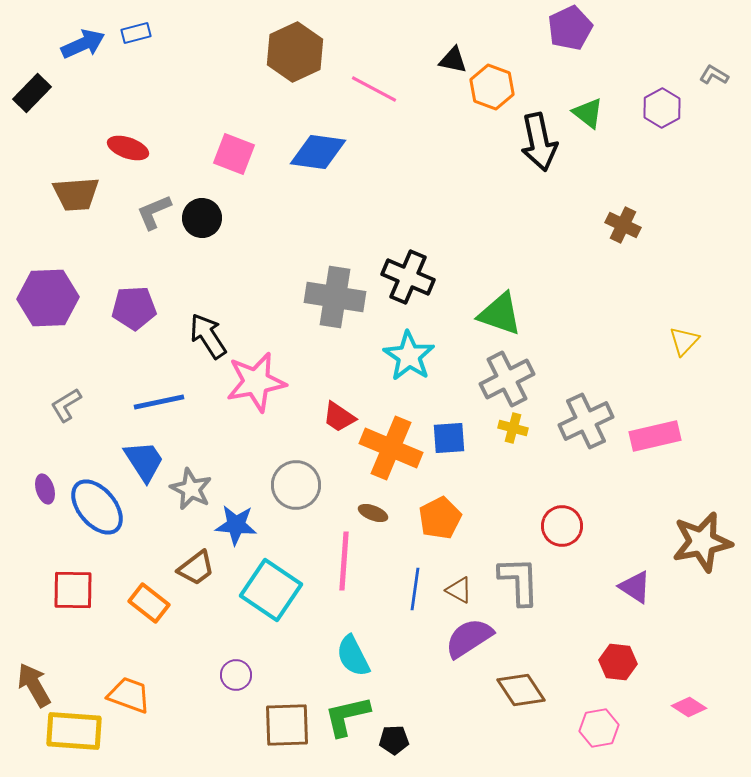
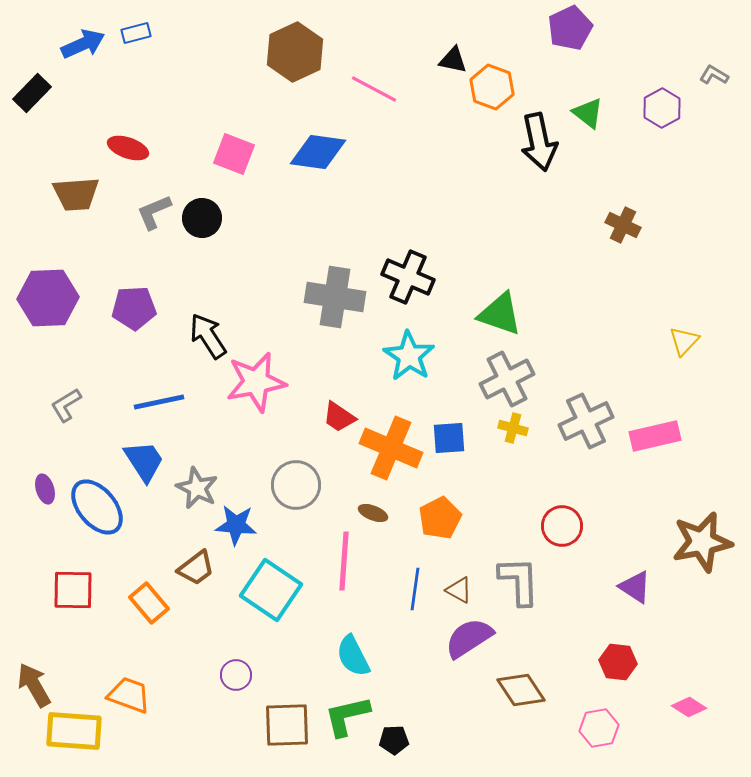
gray star at (191, 489): moved 6 px right, 1 px up
orange rectangle at (149, 603): rotated 12 degrees clockwise
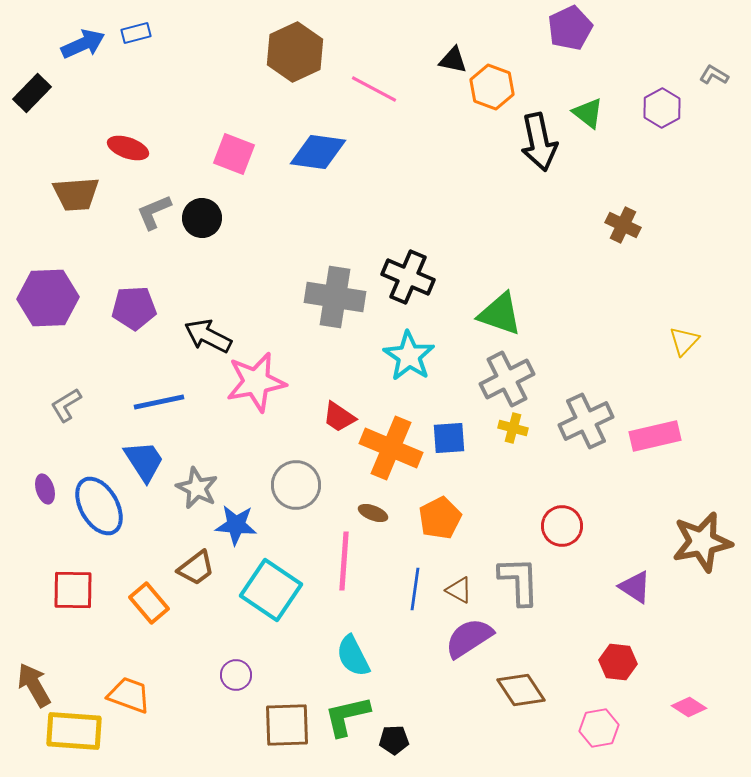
black arrow at (208, 336): rotated 30 degrees counterclockwise
blue ellipse at (97, 507): moved 2 px right, 1 px up; rotated 10 degrees clockwise
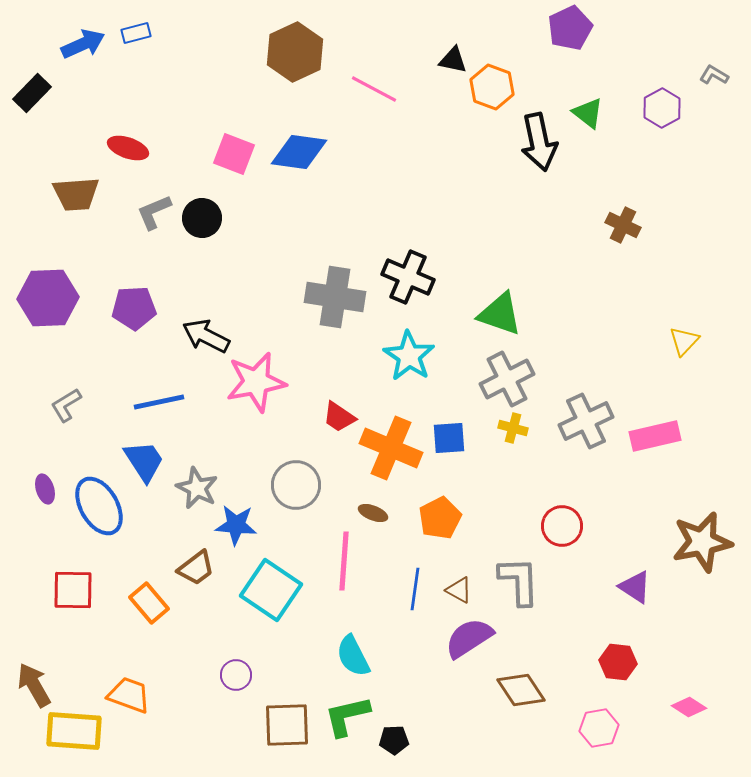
blue diamond at (318, 152): moved 19 px left
black arrow at (208, 336): moved 2 px left
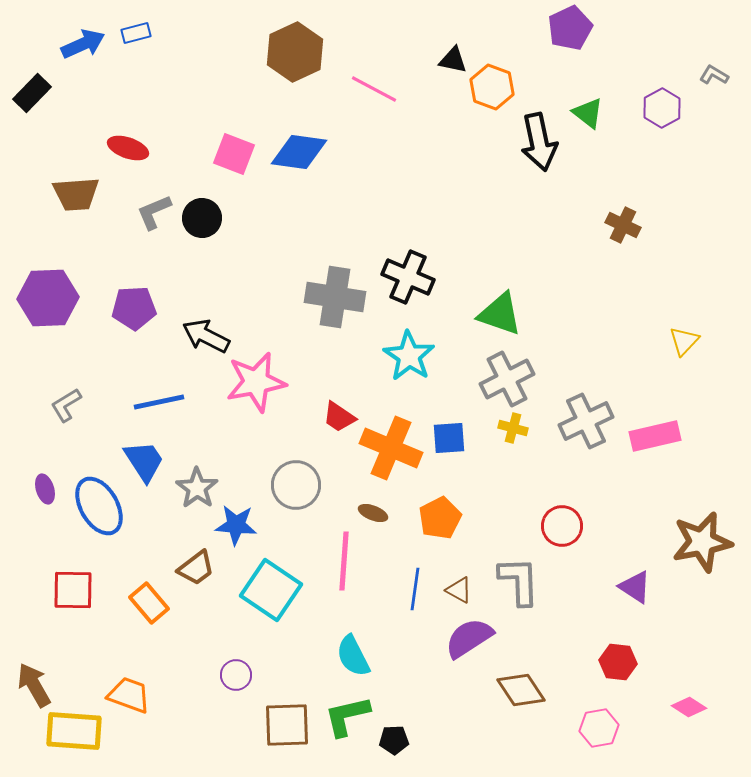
gray star at (197, 488): rotated 9 degrees clockwise
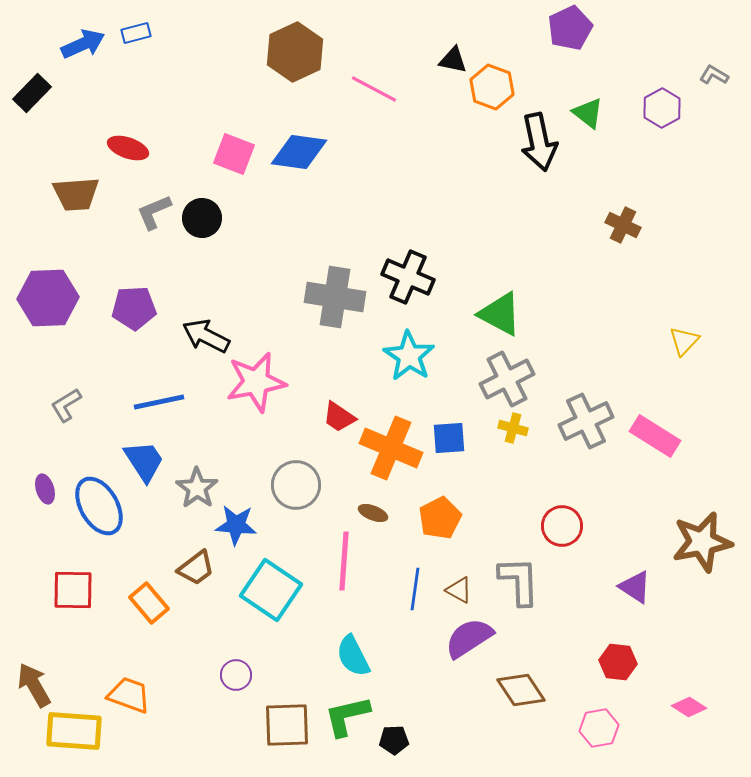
green triangle at (500, 314): rotated 9 degrees clockwise
pink rectangle at (655, 436): rotated 45 degrees clockwise
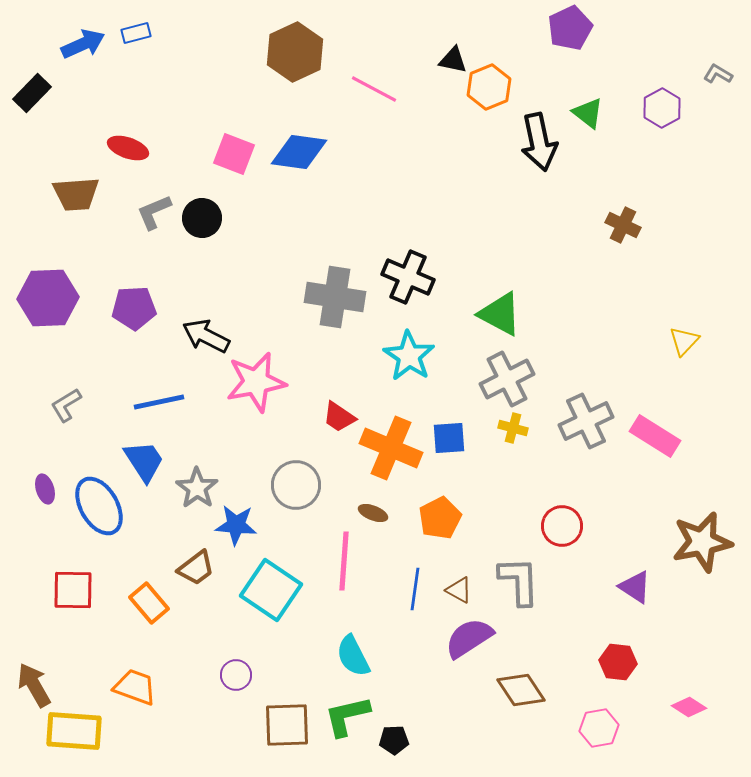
gray L-shape at (714, 75): moved 4 px right, 1 px up
orange hexagon at (492, 87): moved 3 px left; rotated 18 degrees clockwise
orange trapezoid at (129, 695): moved 6 px right, 8 px up
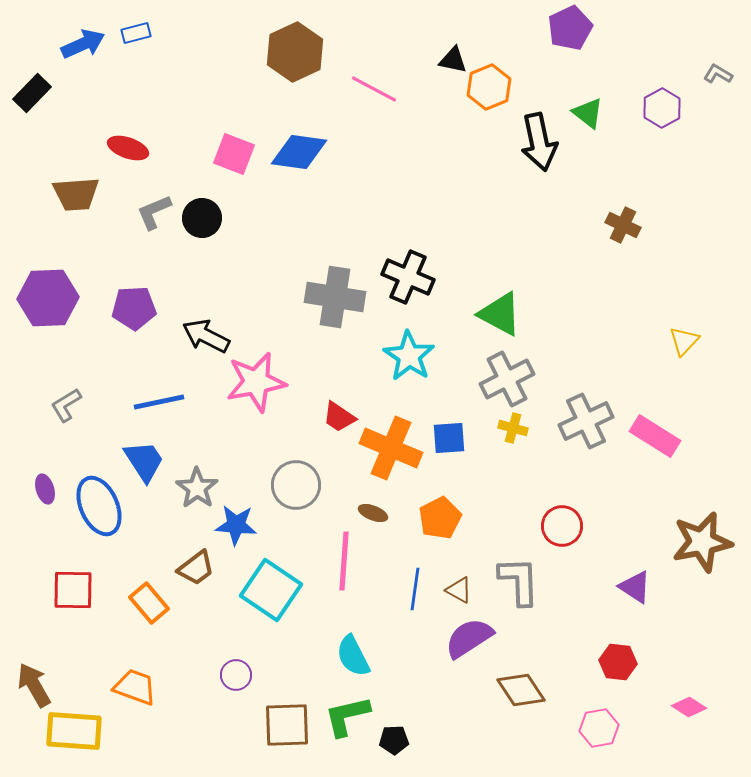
blue ellipse at (99, 506): rotated 6 degrees clockwise
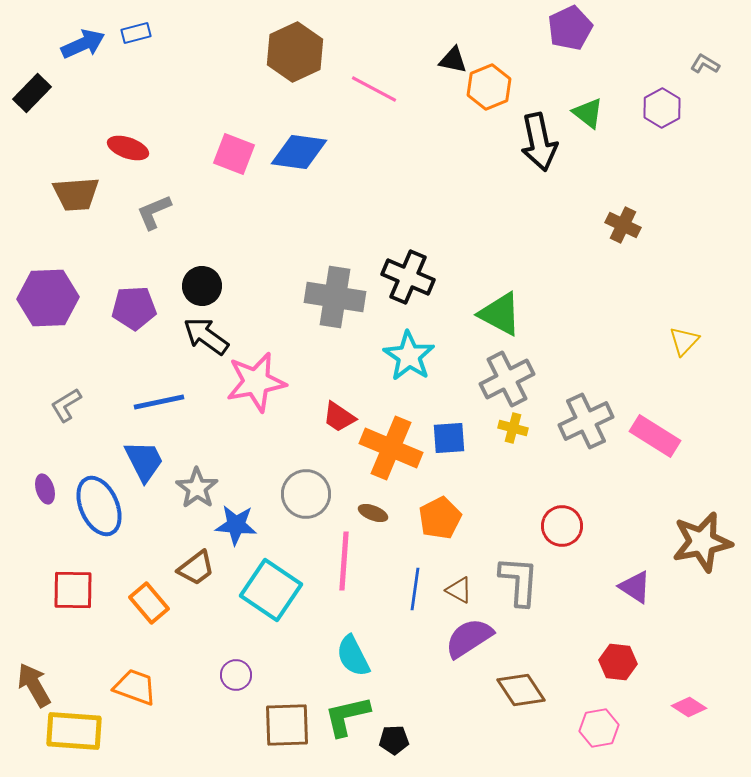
gray L-shape at (718, 74): moved 13 px left, 10 px up
black circle at (202, 218): moved 68 px down
black arrow at (206, 336): rotated 9 degrees clockwise
blue trapezoid at (144, 461): rotated 6 degrees clockwise
gray circle at (296, 485): moved 10 px right, 9 px down
gray L-shape at (519, 581): rotated 6 degrees clockwise
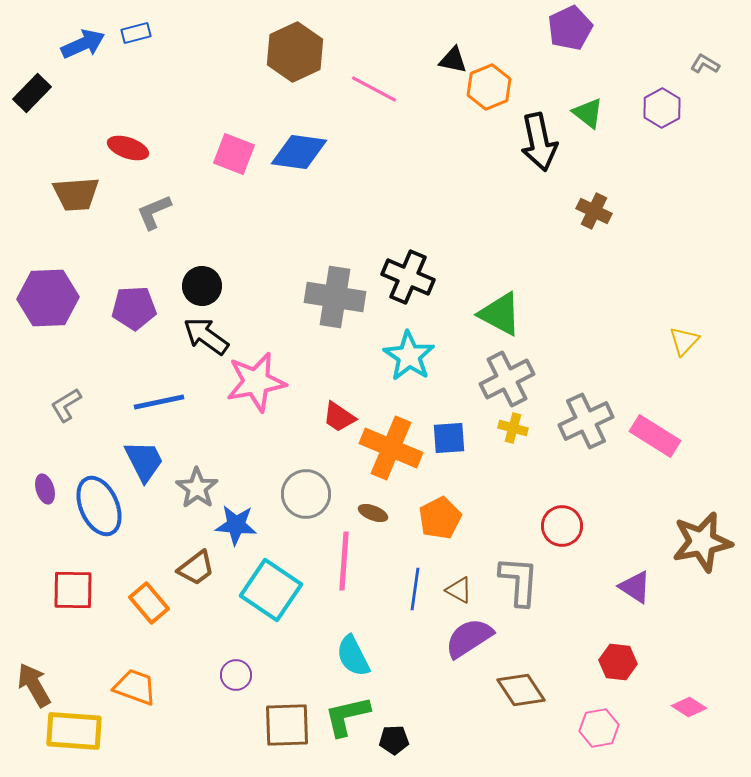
brown cross at (623, 225): moved 29 px left, 14 px up
